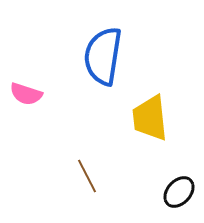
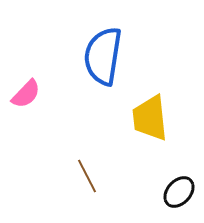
pink semicircle: rotated 64 degrees counterclockwise
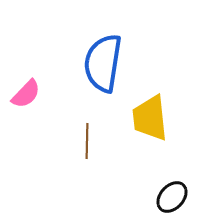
blue semicircle: moved 7 px down
brown line: moved 35 px up; rotated 28 degrees clockwise
black ellipse: moved 7 px left, 5 px down
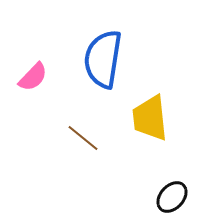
blue semicircle: moved 4 px up
pink semicircle: moved 7 px right, 17 px up
brown line: moved 4 px left, 3 px up; rotated 52 degrees counterclockwise
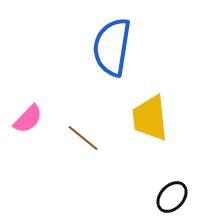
blue semicircle: moved 9 px right, 12 px up
pink semicircle: moved 5 px left, 42 px down
